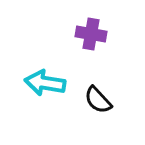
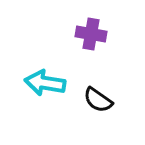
black semicircle: rotated 12 degrees counterclockwise
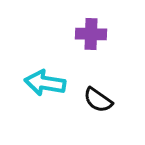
purple cross: rotated 8 degrees counterclockwise
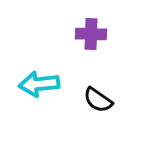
cyan arrow: moved 6 px left, 1 px down; rotated 15 degrees counterclockwise
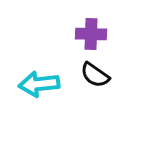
black semicircle: moved 3 px left, 25 px up
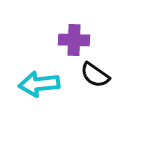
purple cross: moved 17 px left, 6 px down
